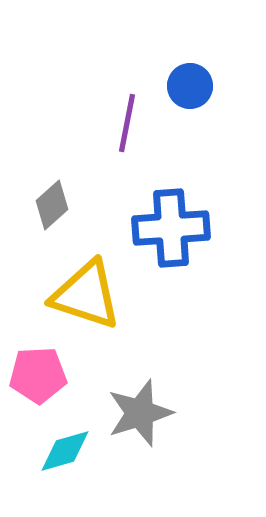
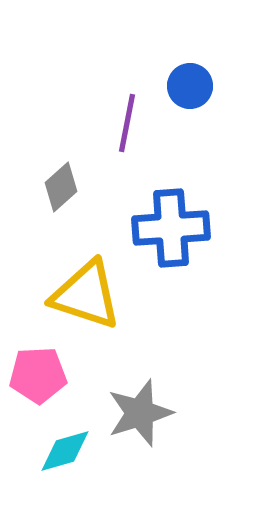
gray diamond: moved 9 px right, 18 px up
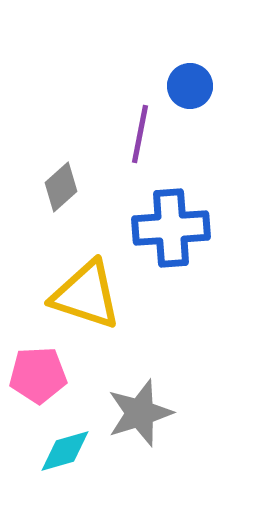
purple line: moved 13 px right, 11 px down
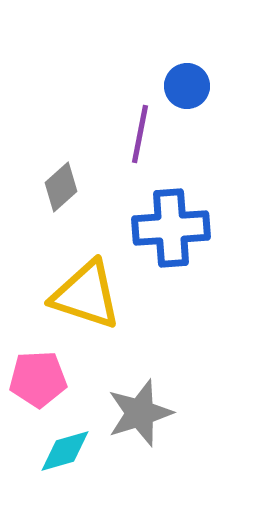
blue circle: moved 3 px left
pink pentagon: moved 4 px down
